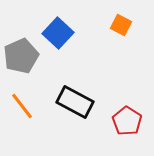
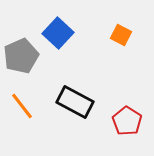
orange square: moved 10 px down
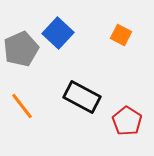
gray pentagon: moved 7 px up
black rectangle: moved 7 px right, 5 px up
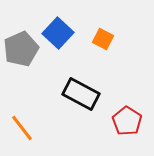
orange square: moved 18 px left, 4 px down
black rectangle: moved 1 px left, 3 px up
orange line: moved 22 px down
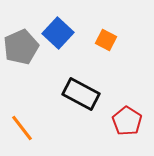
orange square: moved 3 px right, 1 px down
gray pentagon: moved 2 px up
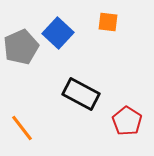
orange square: moved 2 px right, 18 px up; rotated 20 degrees counterclockwise
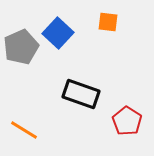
black rectangle: rotated 9 degrees counterclockwise
orange line: moved 2 px right, 2 px down; rotated 20 degrees counterclockwise
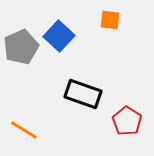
orange square: moved 2 px right, 2 px up
blue square: moved 1 px right, 3 px down
black rectangle: moved 2 px right
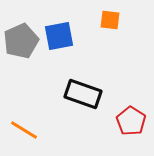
blue square: rotated 36 degrees clockwise
gray pentagon: moved 6 px up
red pentagon: moved 4 px right
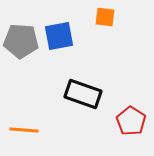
orange square: moved 5 px left, 3 px up
gray pentagon: rotated 28 degrees clockwise
orange line: rotated 28 degrees counterclockwise
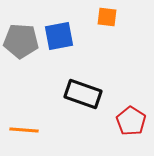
orange square: moved 2 px right
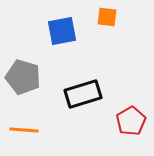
blue square: moved 3 px right, 5 px up
gray pentagon: moved 2 px right, 36 px down; rotated 12 degrees clockwise
black rectangle: rotated 36 degrees counterclockwise
red pentagon: rotated 8 degrees clockwise
